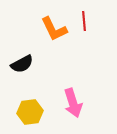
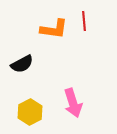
orange L-shape: rotated 56 degrees counterclockwise
yellow hexagon: rotated 20 degrees counterclockwise
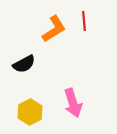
orange L-shape: rotated 40 degrees counterclockwise
black semicircle: moved 2 px right
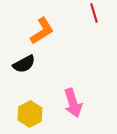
red line: moved 10 px right, 8 px up; rotated 12 degrees counterclockwise
orange L-shape: moved 12 px left, 2 px down
yellow hexagon: moved 2 px down
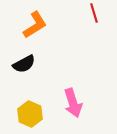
orange L-shape: moved 7 px left, 6 px up
yellow hexagon: rotated 10 degrees counterclockwise
